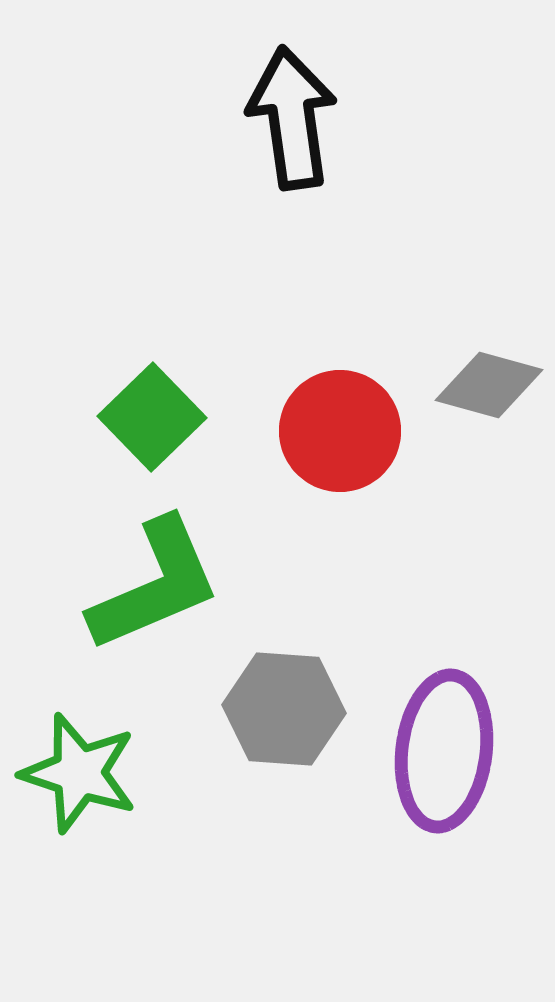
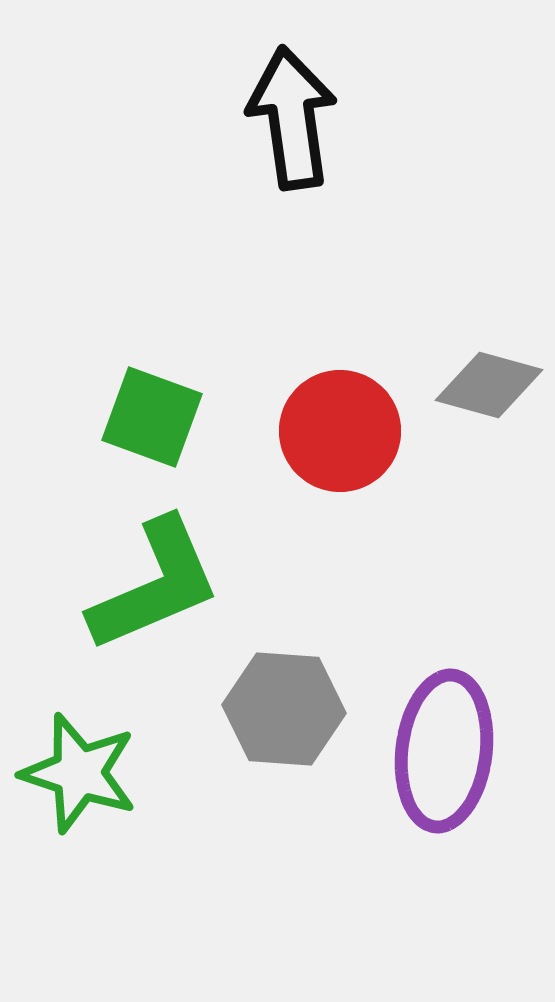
green square: rotated 26 degrees counterclockwise
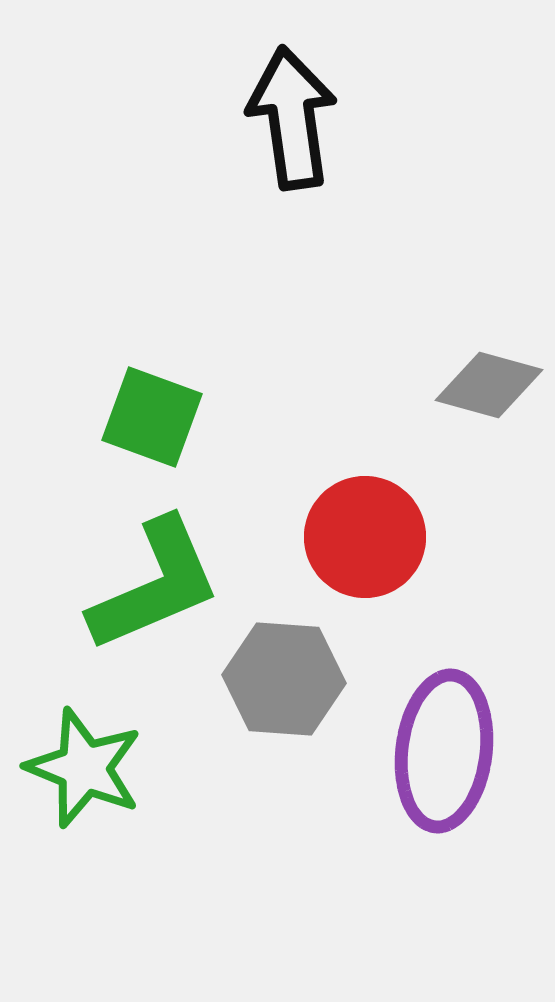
red circle: moved 25 px right, 106 px down
gray hexagon: moved 30 px up
green star: moved 5 px right, 5 px up; rotated 4 degrees clockwise
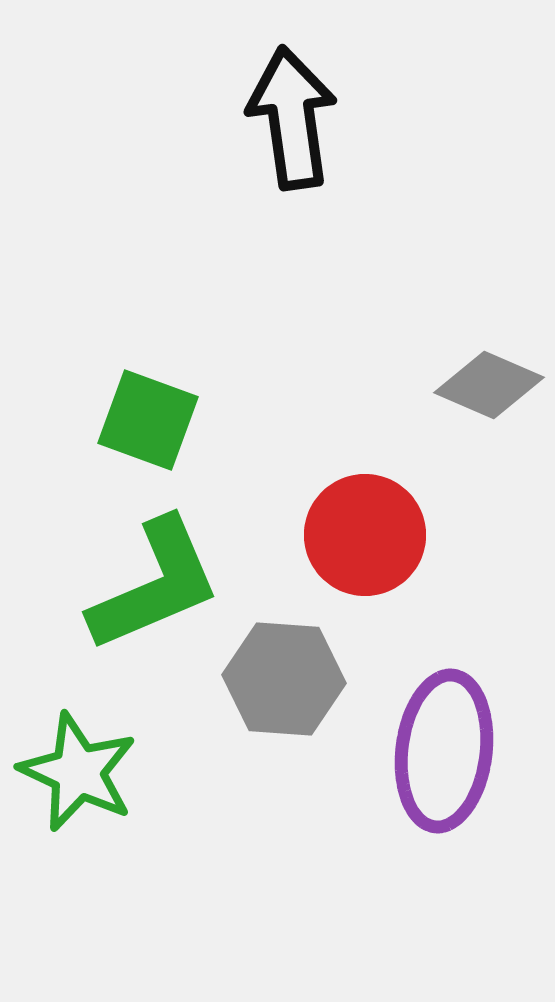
gray diamond: rotated 8 degrees clockwise
green square: moved 4 px left, 3 px down
red circle: moved 2 px up
green star: moved 6 px left, 4 px down; rotated 3 degrees clockwise
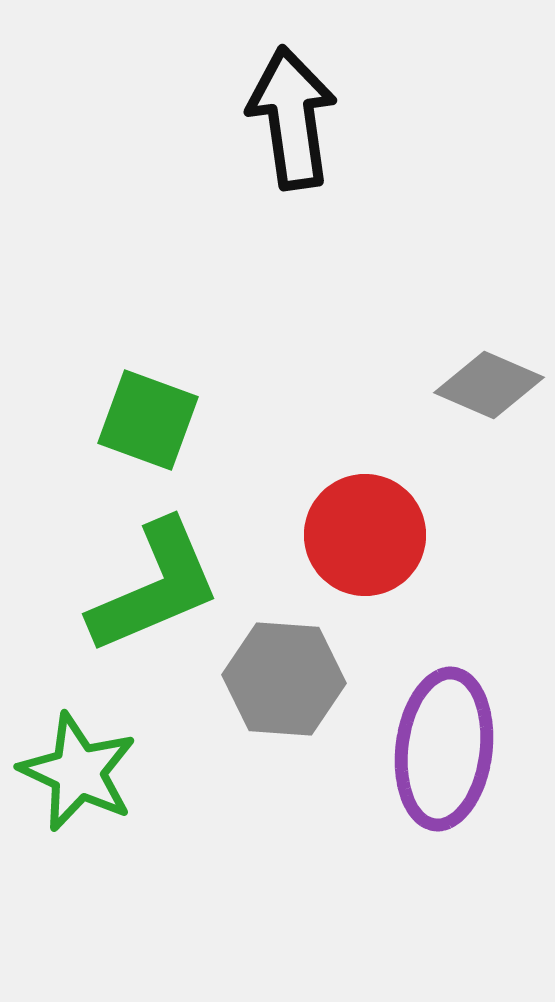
green L-shape: moved 2 px down
purple ellipse: moved 2 px up
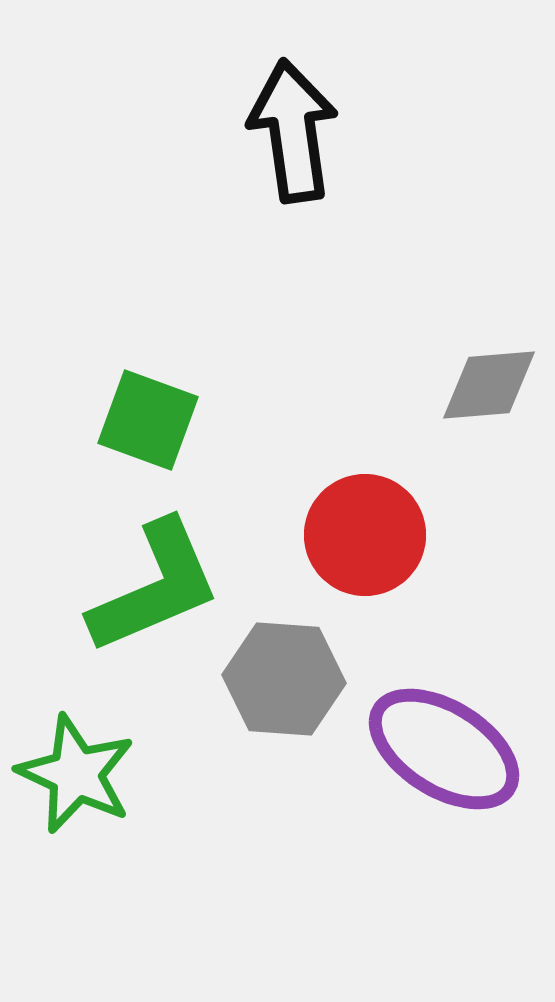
black arrow: moved 1 px right, 13 px down
gray diamond: rotated 28 degrees counterclockwise
purple ellipse: rotated 65 degrees counterclockwise
green star: moved 2 px left, 2 px down
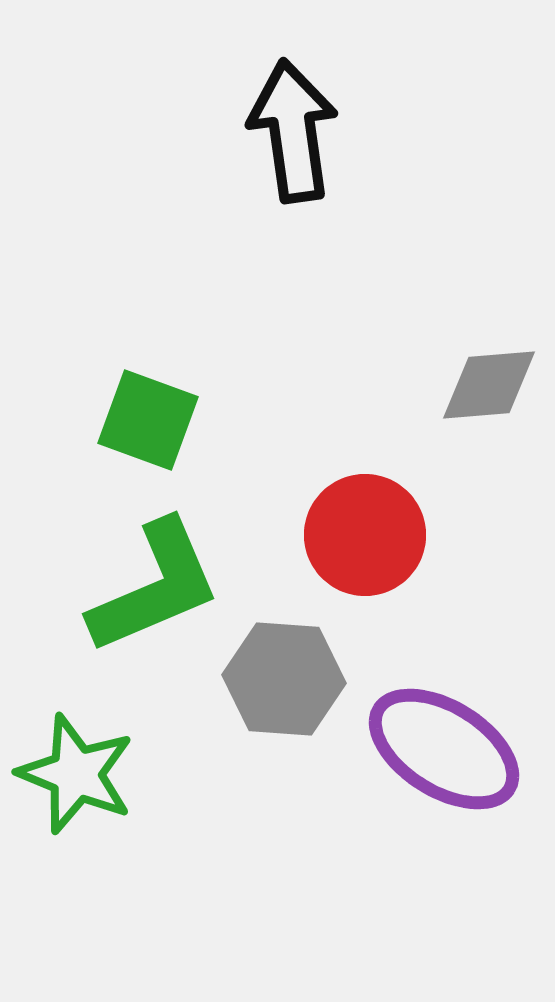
green star: rotated 3 degrees counterclockwise
